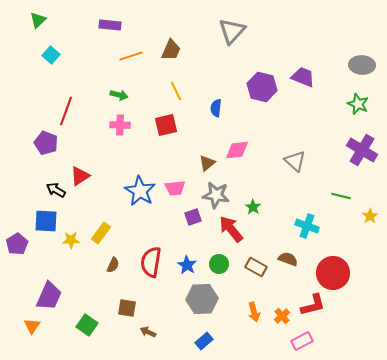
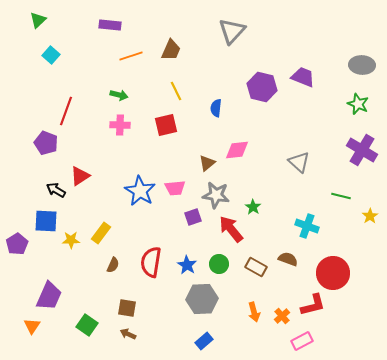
gray triangle at (295, 161): moved 4 px right, 1 px down
brown arrow at (148, 332): moved 20 px left, 2 px down
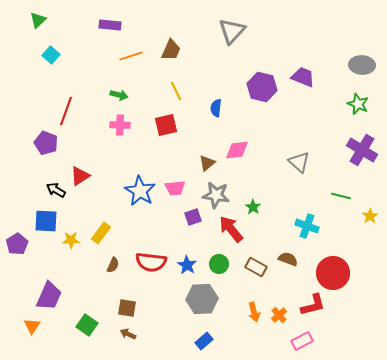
red semicircle at (151, 262): rotated 92 degrees counterclockwise
orange cross at (282, 316): moved 3 px left, 1 px up
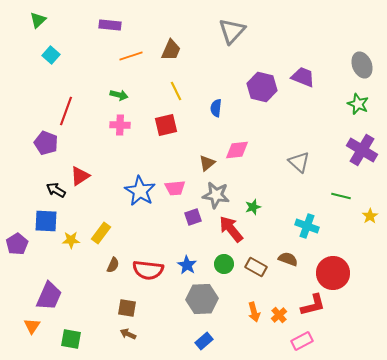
gray ellipse at (362, 65): rotated 65 degrees clockwise
green star at (253, 207): rotated 21 degrees clockwise
red semicircle at (151, 262): moved 3 px left, 8 px down
green circle at (219, 264): moved 5 px right
green square at (87, 325): moved 16 px left, 14 px down; rotated 25 degrees counterclockwise
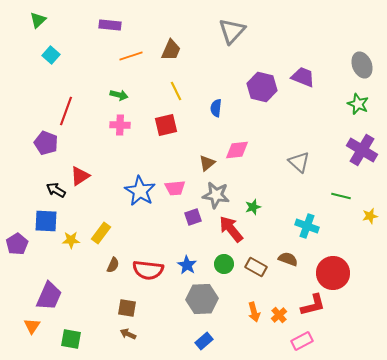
yellow star at (370, 216): rotated 21 degrees clockwise
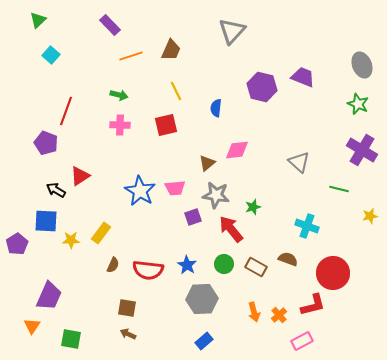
purple rectangle at (110, 25): rotated 40 degrees clockwise
green line at (341, 196): moved 2 px left, 7 px up
